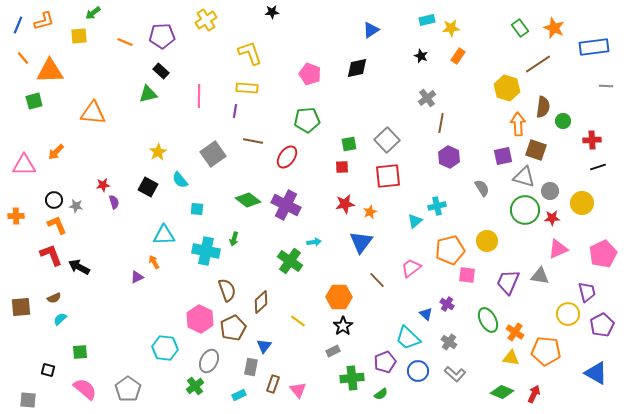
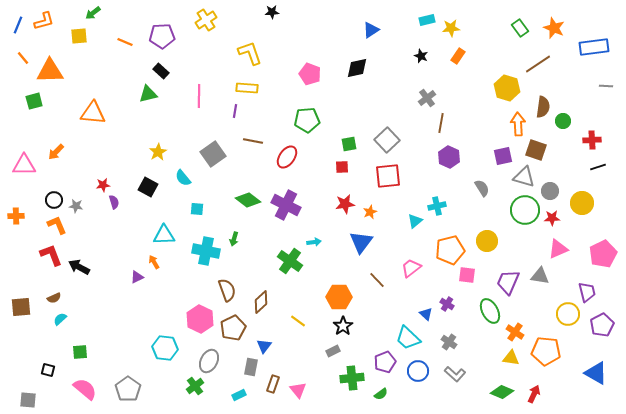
cyan semicircle at (180, 180): moved 3 px right, 2 px up
green ellipse at (488, 320): moved 2 px right, 9 px up
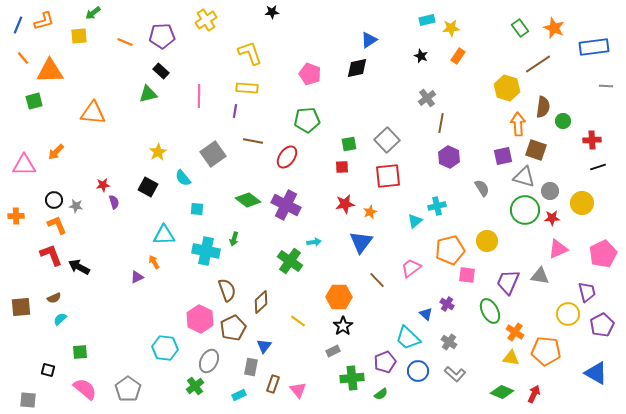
blue triangle at (371, 30): moved 2 px left, 10 px down
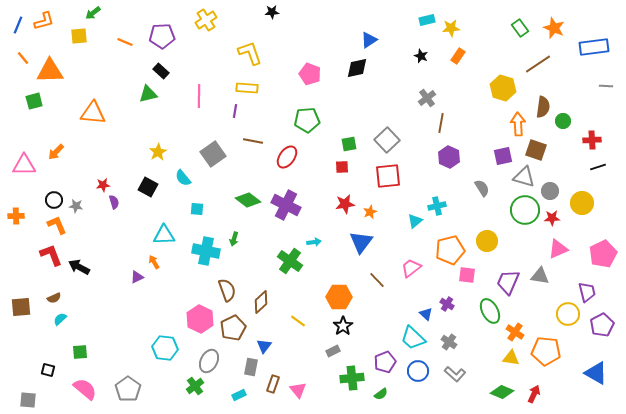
yellow hexagon at (507, 88): moved 4 px left
cyan trapezoid at (408, 338): moved 5 px right
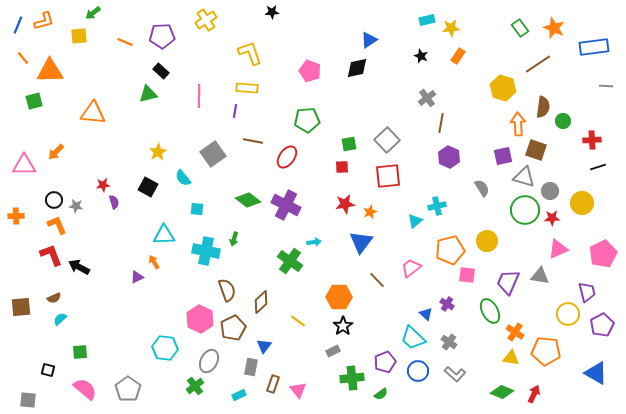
pink pentagon at (310, 74): moved 3 px up
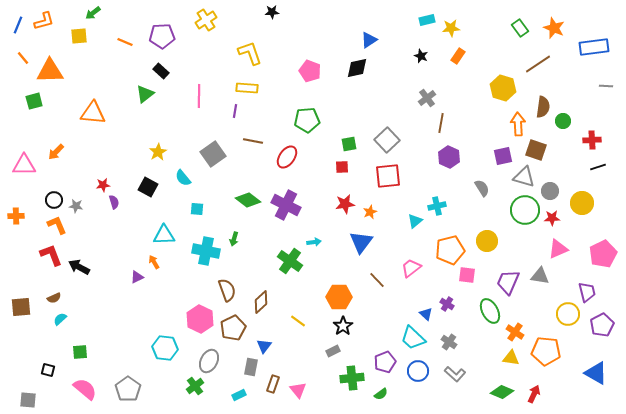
green triangle at (148, 94): moved 3 px left; rotated 24 degrees counterclockwise
